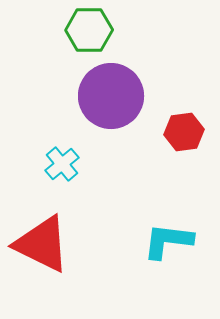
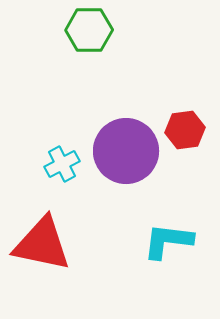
purple circle: moved 15 px right, 55 px down
red hexagon: moved 1 px right, 2 px up
cyan cross: rotated 12 degrees clockwise
red triangle: rotated 14 degrees counterclockwise
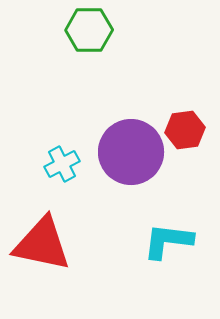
purple circle: moved 5 px right, 1 px down
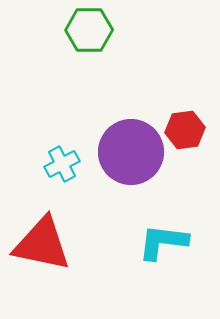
cyan L-shape: moved 5 px left, 1 px down
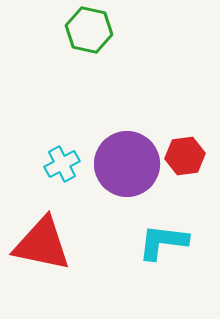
green hexagon: rotated 12 degrees clockwise
red hexagon: moved 26 px down
purple circle: moved 4 px left, 12 px down
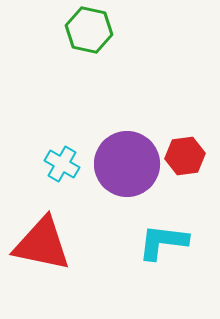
cyan cross: rotated 32 degrees counterclockwise
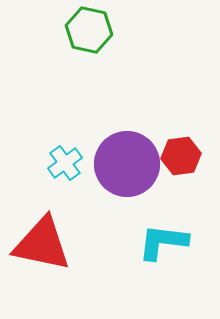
red hexagon: moved 4 px left
cyan cross: moved 3 px right, 1 px up; rotated 24 degrees clockwise
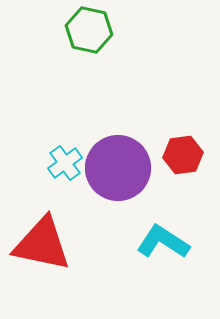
red hexagon: moved 2 px right, 1 px up
purple circle: moved 9 px left, 4 px down
cyan L-shape: rotated 26 degrees clockwise
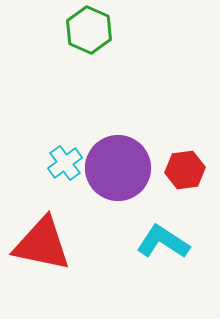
green hexagon: rotated 12 degrees clockwise
red hexagon: moved 2 px right, 15 px down
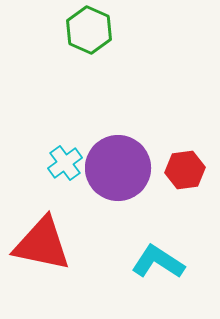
cyan L-shape: moved 5 px left, 20 px down
